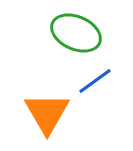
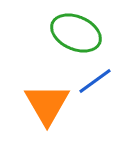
orange triangle: moved 9 px up
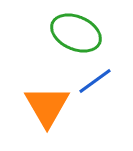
orange triangle: moved 2 px down
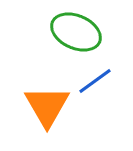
green ellipse: moved 1 px up
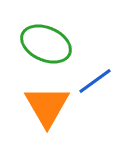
green ellipse: moved 30 px left, 12 px down
